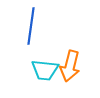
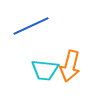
blue line: rotated 57 degrees clockwise
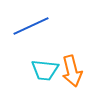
orange arrow: moved 2 px right, 5 px down; rotated 28 degrees counterclockwise
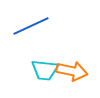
orange arrow: rotated 64 degrees counterclockwise
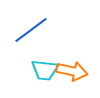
blue line: moved 4 px down; rotated 12 degrees counterclockwise
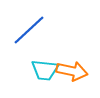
blue line: moved 2 px left; rotated 6 degrees counterclockwise
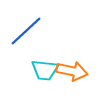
blue line: moved 3 px left, 1 px down
